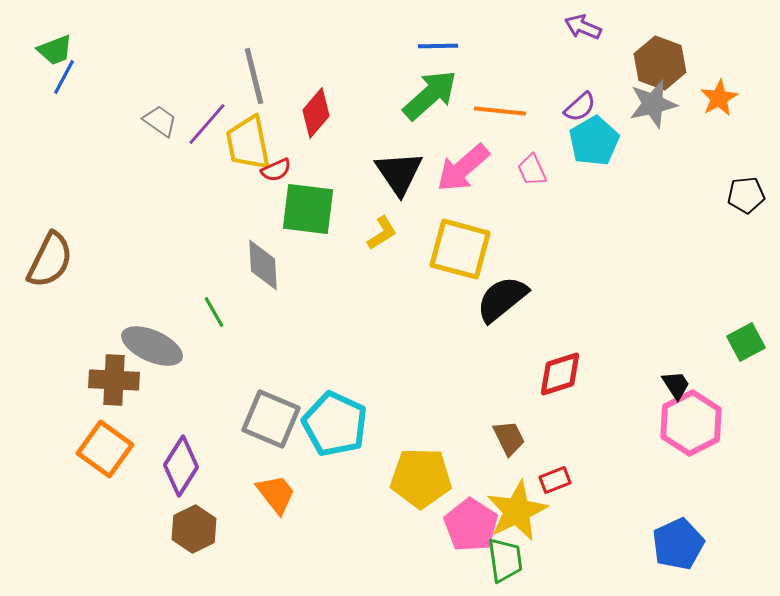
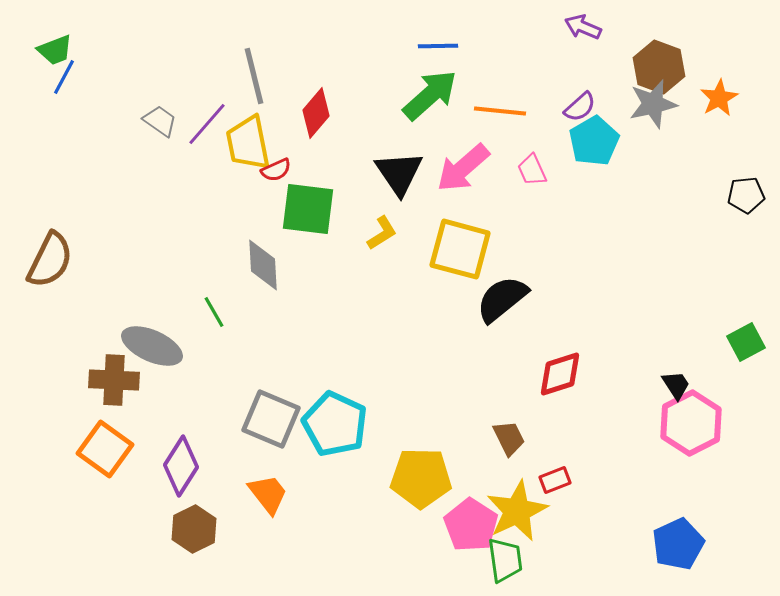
brown hexagon at (660, 63): moved 1 px left, 4 px down
orange trapezoid at (276, 494): moved 8 px left
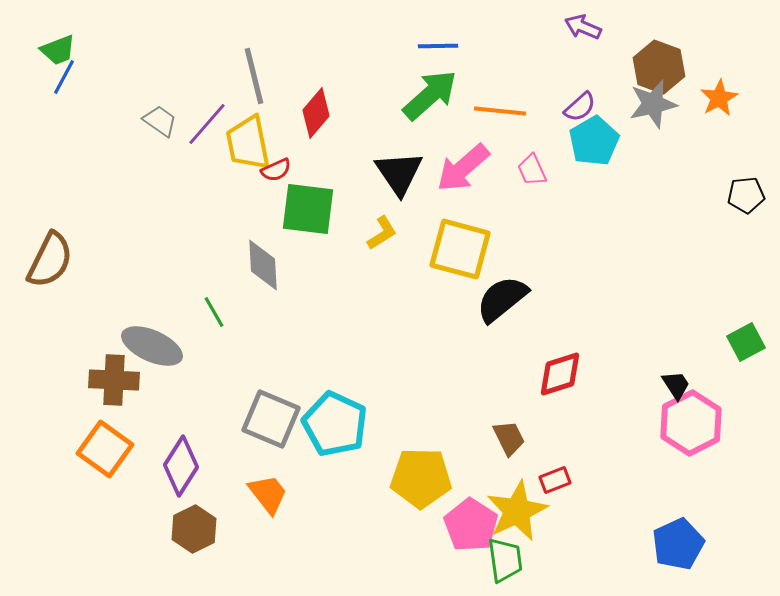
green trapezoid at (55, 50): moved 3 px right
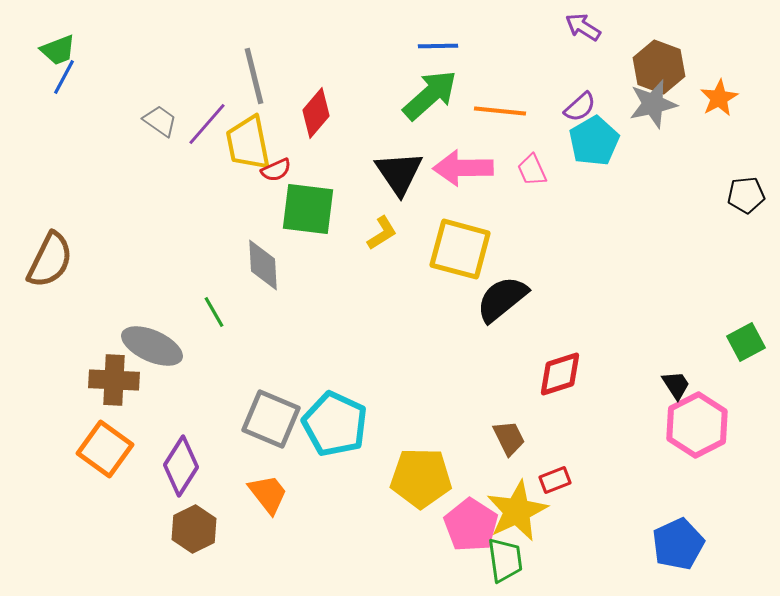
purple arrow at (583, 27): rotated 9 degrees clockwise
pink arrow at (463, 168): rotated 40 degrees clockwise
pink hexagon at (691, 423): moved 6 px right, 2 px down
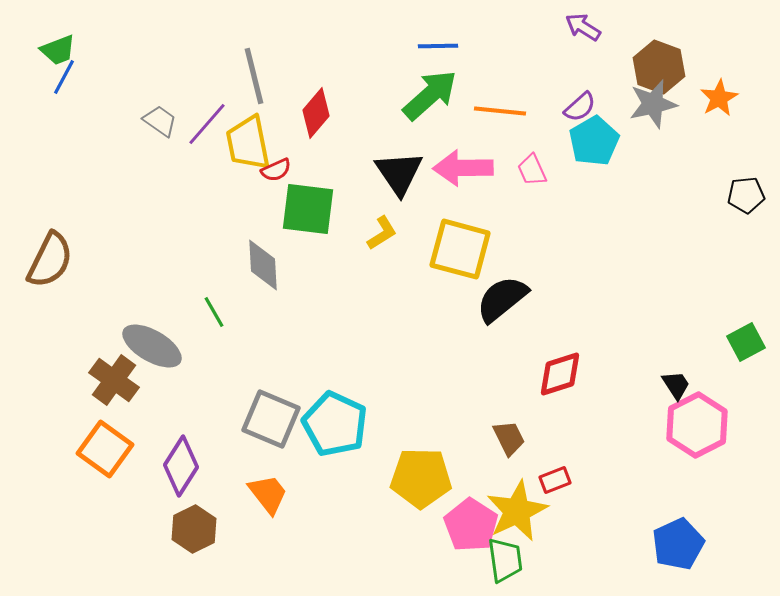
gray ellipse at (152, 346): rotated 6 degrees clockwise
brown cross at (114, 380): rotated 33 degrees clockwise
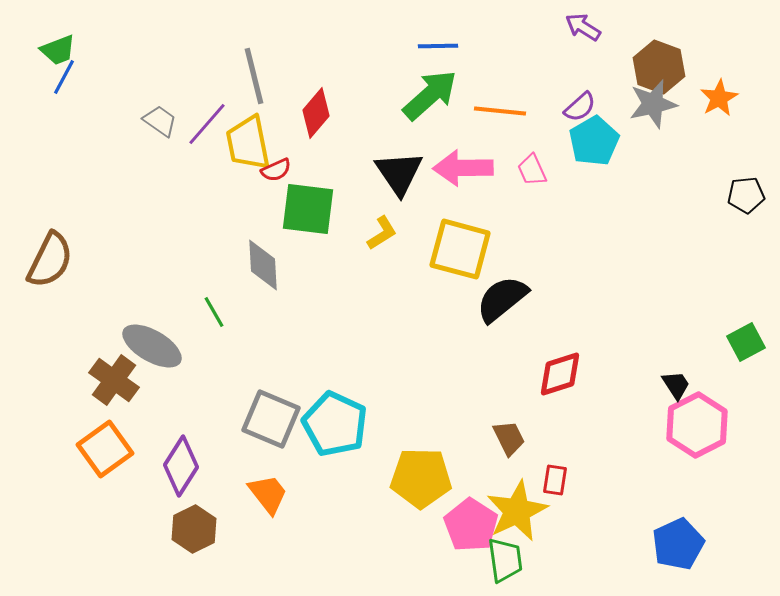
orange square at (105, 449): rotated 18 degrees clockwise
red rectangle at (555, 480): rotated 60 degrees counterclockwise
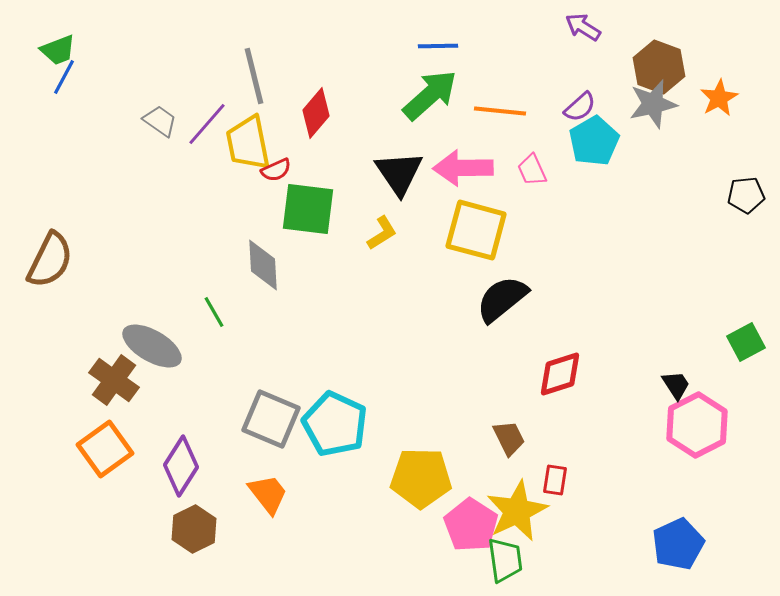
yellow square at (460, 249): moved 16 px right, 19 px up
